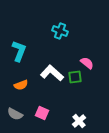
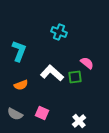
cyan cross: moved 1 px left, 1 px down
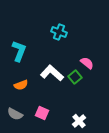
green square: rotated 32 degrees counterclockwise
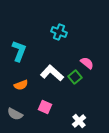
pink square: moved 3 px right, 6 px up
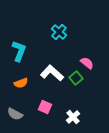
cyan cross: rotated 21 degrees clockwise
green square: moved 1 px right, 1 px down
orange semicircle: moved 2 px up
white cross: moved 6 px left, 4 px up
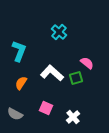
green square: rotated 24 degrees clockwise
orange semicircle: rotated 144 degrees clockwise
pink square: moved 1 px right, 1 px down
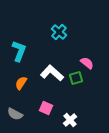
white cross: moved 3 px left, 3 px down
